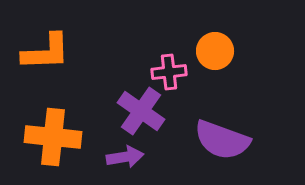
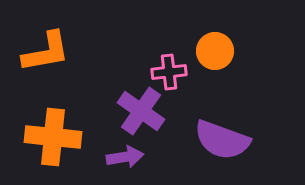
orange L-shape: rotated 8 degrees counterclockwise
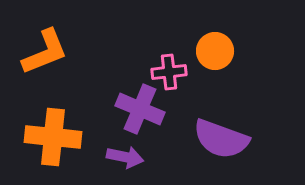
orange L-shape: moved 1 px left; rotated 12 degrees counterclockwise
purple cross: moved 1 px left, 2 px up; rotated 12 degrees counterclockwise
purple semicircle: moved 1 px left, 1 px up
purple arrow: rotated 21 degrees clockwise
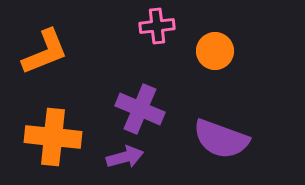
pink cross: moved 12 px left, 46 px up
purple arrow: rotated 27 degrees counterclockwise
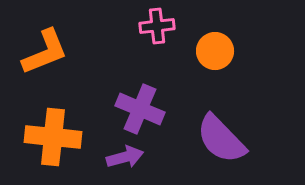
purple semicircle: rotated 26 degrees clockwise
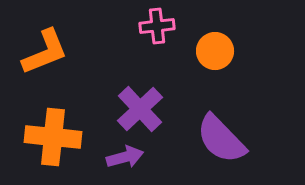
purple cross: rotated 24 degrees clockwise
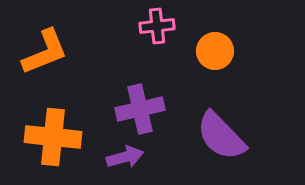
purple cross: rotated 30 degrees clockwise
purple semicircle: moved 3 px up
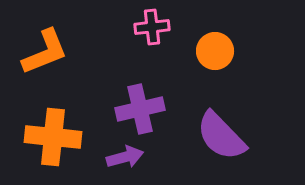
pink cross: moved 5 px left, 1 px down
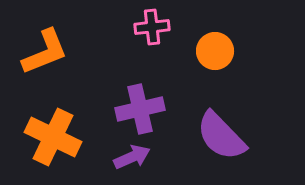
orange cross: rotated 20 degrees clockwise
purple arrow: moved 7 px right; rotated 9 degrees counterclockwise
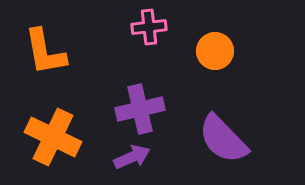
pink cross: moved 3 px left
orange L-shape: rotated 102 degrees clockwise
purple semicircle: moved 2 px right, 3 px down
